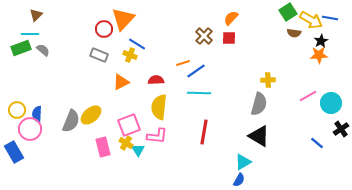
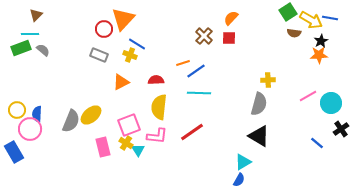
red line at (204, 132): moved 12 px left; rotated 45 degrees clockwise
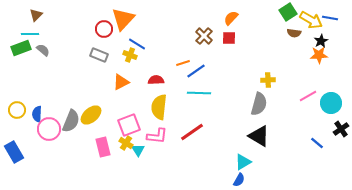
pink circle at (30, 129): moved 19 px right
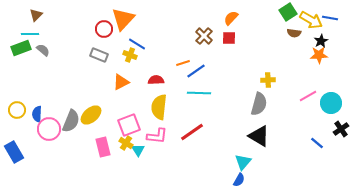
cyan triangle at (243, 162): rotated 18 degrees counterclockwise
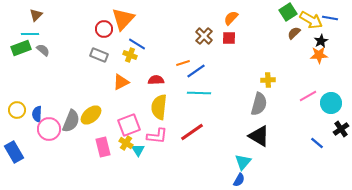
brown semicircle at (294, 33): rotated 128 degrees clockwise
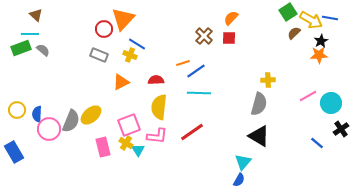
brown triangle at (36, 15): rotated 32 degrees counterclockwise
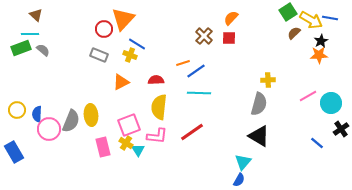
yellow ellipse at (91, 115): rotated 55 degrees counterclockwise
